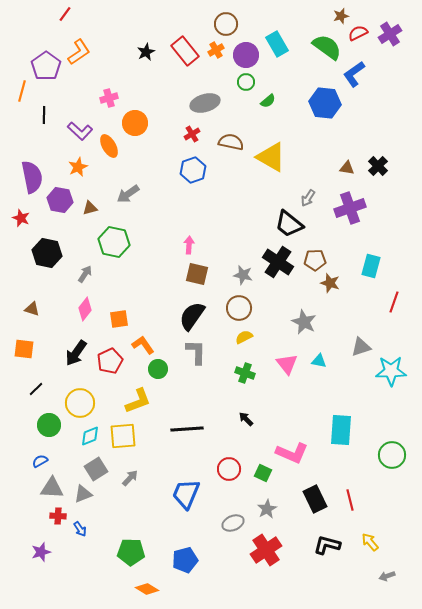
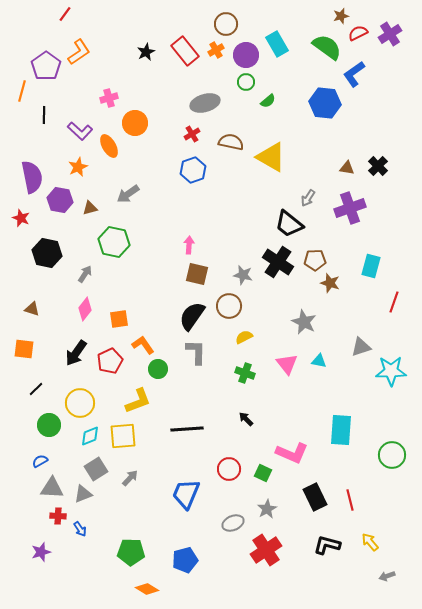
brown circle at (239, 308): moved 10 px left, 2 px up
black rectangle at (315, 499): moved 2 px up
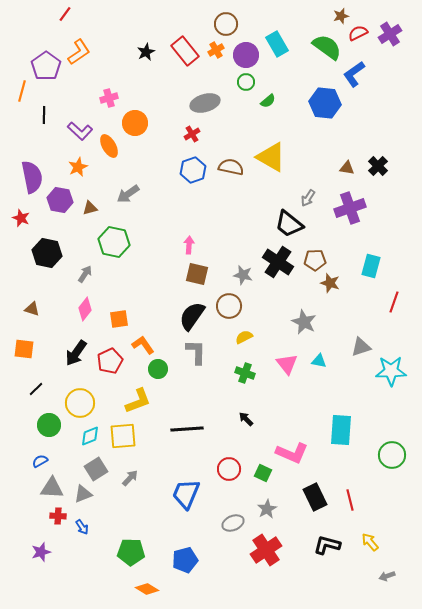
brown semicircle at (231, 142): moved 25 px down
blue arrow at (80, 529): moved 2 px right, 2 px up
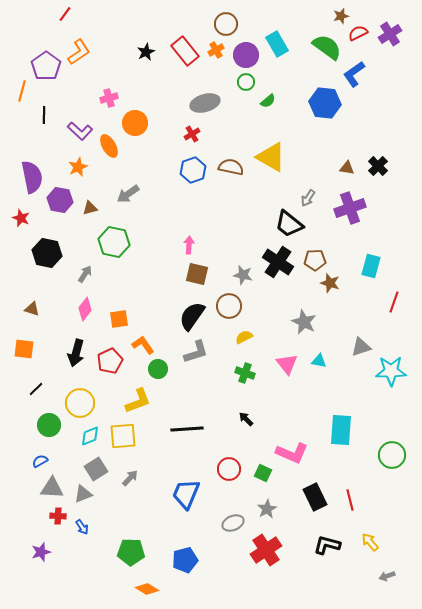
gray L-shape at (196, 352): rotated 72 degrees clockwise
black arrow at (76, 353): rotated 20 degrees counterclockwise
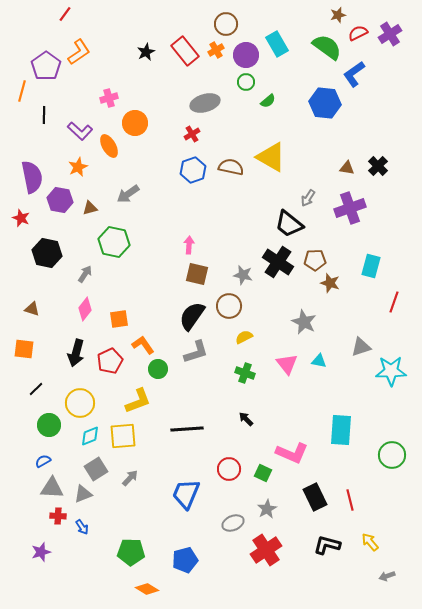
brown star at (341, 16): moved 3 px left, 1 px up
blue semicircle at (40, 461): moved 3 px right
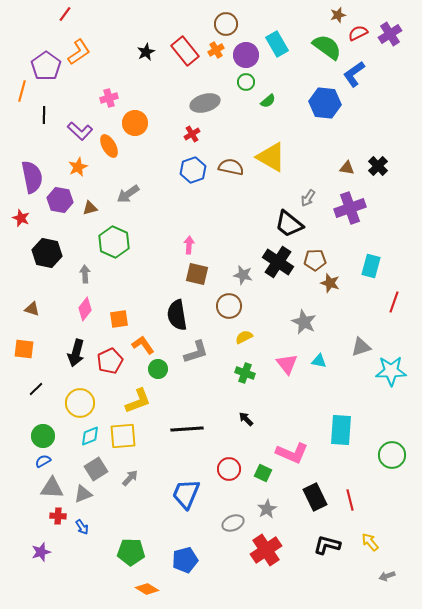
green hexagon at (114, 242): rotated 12 degrees clockwise
gray arrow at (85, 274): rotated 36 degrees counterclockwise
black semicircle at (192, 316): moved 15 px left, 1 px up; rotated 44 degrees counterclockwise
green circle at (49, 425): moved 6 px left, 11 px down
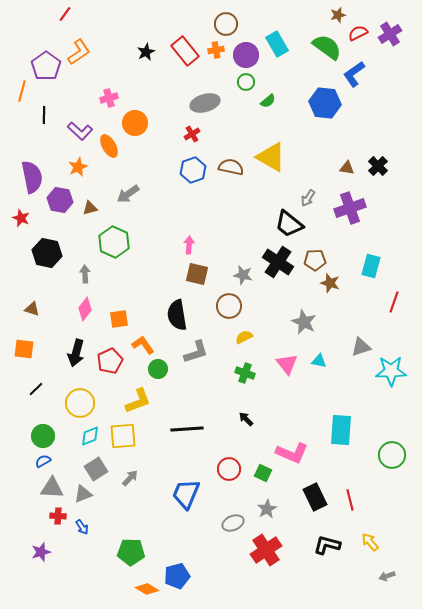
orange cross at (216, 50): rotated 21 degrees clockwise
blue pentagon at (185, 560): moved 8 px left, 16 px down
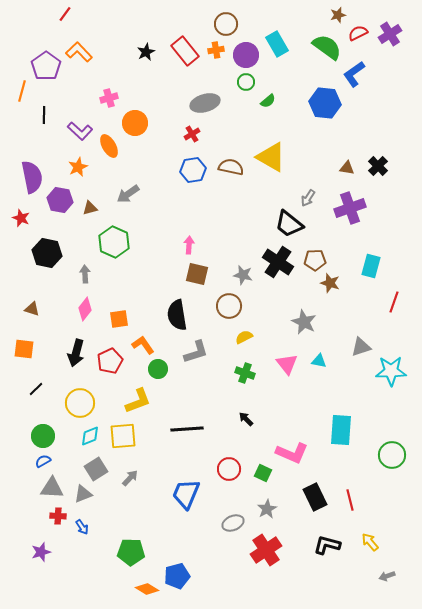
orange L-shape at (79, 52): rotated 100 degrees counterclockwise
blue hexagon at (193, 170): rotated 10 degrees clockwise
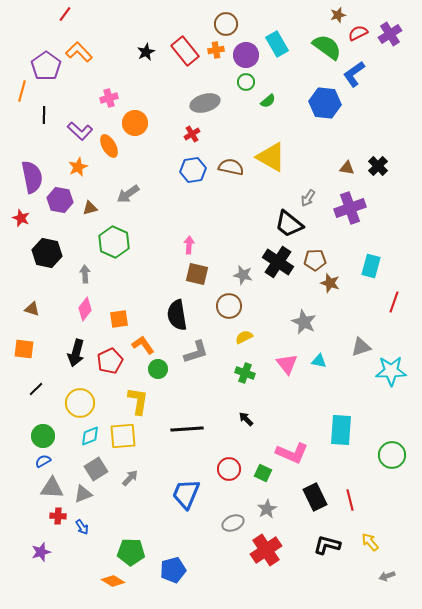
yellow L-shape at (138, 401): rotated 60 degrees counterclockwise
blue pentagon at (177, 576): moved 4 px left, 6 px up
orange diamond at (147, 589): moved 34 px left, 8 px up
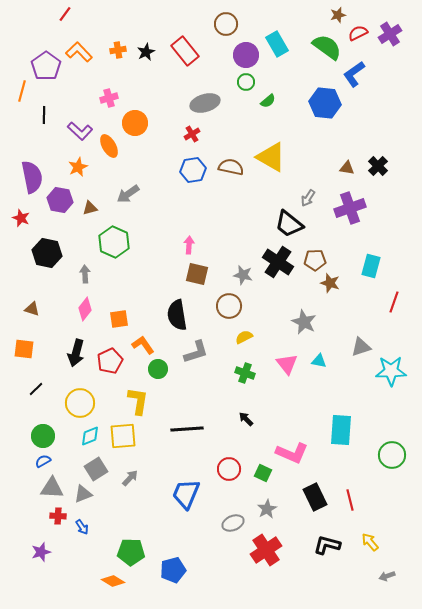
orange cross at (216, 50): moved 98 px left
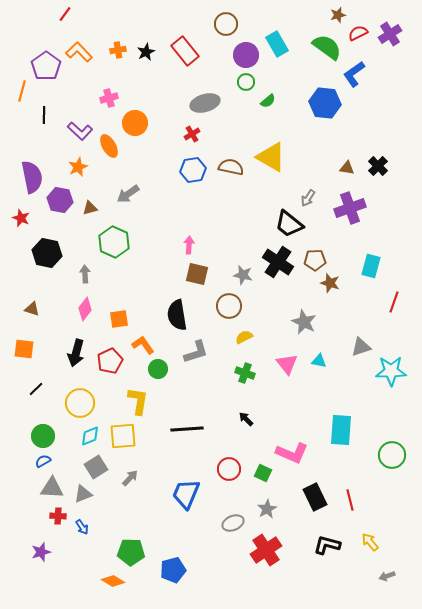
gray square at (96, 469): moved 2 px up
